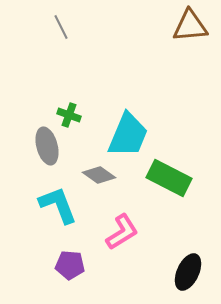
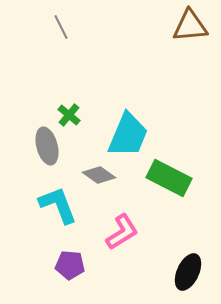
green cross: rotated 20 degrees clockwise
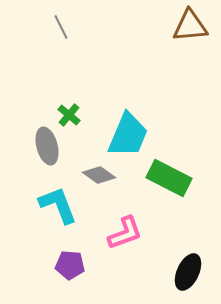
pink L-shape: moved 3 px right, 1 px down; rotated 12 degrees clockwise
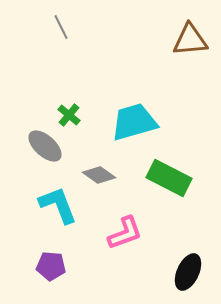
brown triangle: moved 14 px down
cyan trapezoid: moved 6 px right, 13 px up; rotated 129 degrees counterclockwise
gray ellipse: moved 2 px left; rotated 33 degrees counterclockwise
purple pentagon: moved 19 px left, 1 px down
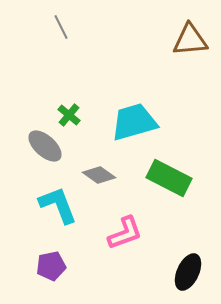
purple pentagon: rotated 16 degrees counterclockwise
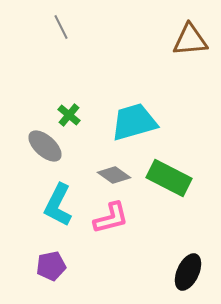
gray diamond: moved 15 px right
cyan L-shape: rotated 132 degrees counterclockwise
pink L-shape: moved 14 px left, 15 px up; rotated 6 degrees clockwise
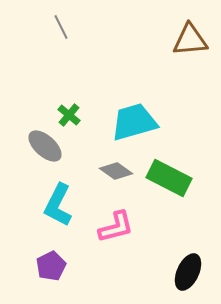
gray diamond: moved 2 px right, 4 px up
pink L-shape: moved 5 px right, 9 px down
purple pentagon: rotated 16 degrees counterclockwise
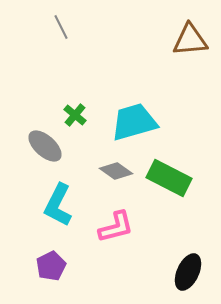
green cross: moved 6 px right
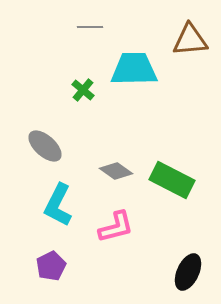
gray line: moved 29 px right; rotated 65 degrees counterclockwise
green cross: moved 8 px right, 25 px up
cyan trapezoid: moved 53 px up; rotated 15 degrees clockwise
green rectangle: moved 3 px right, 2 px down
